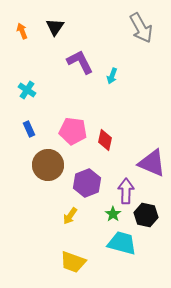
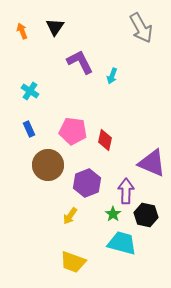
cyan cross: moved 3 px right, 1 px down
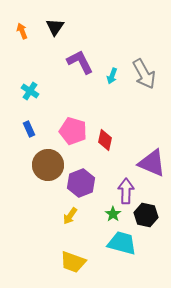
gray arrow: moved 3 px right, 46 px down
pink pentagon: rotated 8 degrees clockwise
purple hexagon: moved 6 px left
